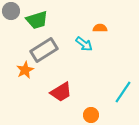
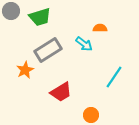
green trapezoid: moved 3 px right, 3 px up
gray rectangle: moved 4 px right
cyan line: moved 9 px left, 15 px up
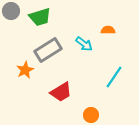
orange semicircle: moved 8 px right, 2 px down
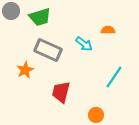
gray rectangle: rotated 56 degrees clockwise
red trapezoid: rotated 135 degrees clockwise
orange circle: moved 5 px right
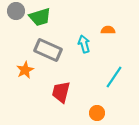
gray circle: moved 5 px right
cyan arrow: rotated 144 degrees counterclockwise
orange circle: moved 1 px right, 2 px up
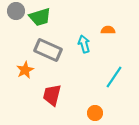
red trapezoid: moved 9 px left, 3 px down
orange circle: moved 2 px left
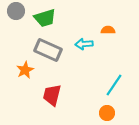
green trapezoid: moved 5 px right, 1 px down
cyan arrow: rotated 78 degrees counterclockwise
cyan line: moved 8 px down
orange circle: moved 12 px right
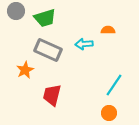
orange circle: moved 2 px right
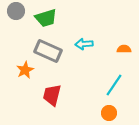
green trapezoid: moved 1 px right
orange semicircle: moved 16 px right, 19 px down
gray rectangle: moved 1 px down
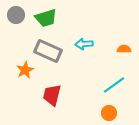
gray circle: moved 4 px down
cyan line: rotated 20 degrees clockwise
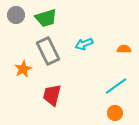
cyan arrow: rotated 18 degrees counterclockwise
gray rectangle: rotated 40 degrees clockwise
orange star: moved 2 px left, 1 px up
cyan line: moved 2 px right, 1 px down
orange circle: moved 6 px right
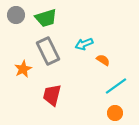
orange semicircle: moved 21 px left, 11 px down; rotated 32 degrees clockwise
